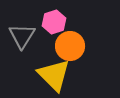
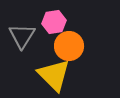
pink hexagon: rotated 10 degrees clockwise
orange circle: moved 1 px left
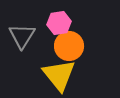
pink hexagon: moved 5 px right, 1 px down
yellow triangle: moved 5 px right; rotated 6 degrees clockwise
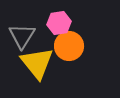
yellow triangle: moved 22 px left, 12 px up
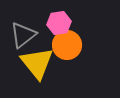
gray triangle: moved 1 px right, 1 px up; rotated 20 degrees clockwise
orange circle: moved 2 px left, 1 px up
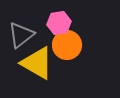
gray triangle: moved 2 px left
yellow triangle: rotated 21 degrees counterclockwise
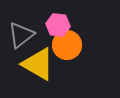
pink hexagon: moved 1 px left, 2 px down; rotated 15 degrees clockwise
yellow triangle: moved 1 px right, 1 px down
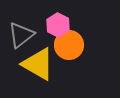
pink hexagon: rotated 20 degrees clockwise
orange circle: moved 2 px right
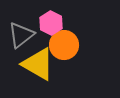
pink hexagon: moved 7 px left, 2 px up
orange circle: moved 5 px left
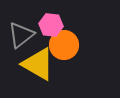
pink hexagon: moved 2 px down; rotated 20 degrees counterclockwise
